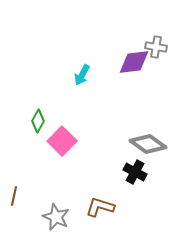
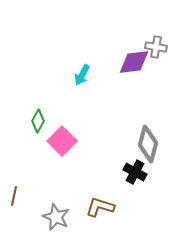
gray diamond: rotated 69 degrees clockwise
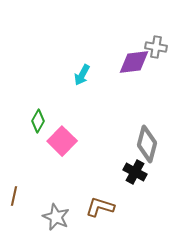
gray diamond: moved 1 px left
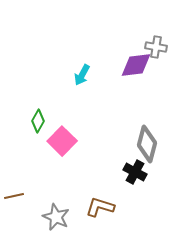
purple diamond: moved 2 px right, 3 px down
brown line: rotated 66 degrees clockwise
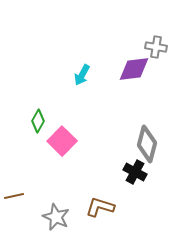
purple diamond: moved 2 px left, 4 px down
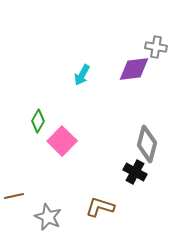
gray star: moved 8 px left
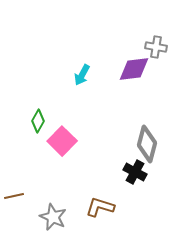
gray star: moved 5 px right
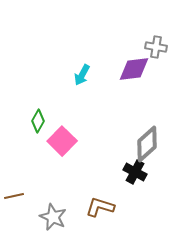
gray diamond: rotated 33 degrees clockwise
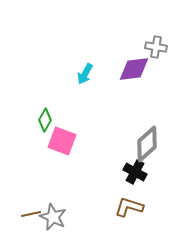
cyan arrow: moved 3 px right, 1 px up
green diamond: moved 7 px right, 1 px up
pink square: rotated 24 degrees counterclockwise
brown line: moved 17 px right, 18 px down
brown L-shape: moved 29 px right
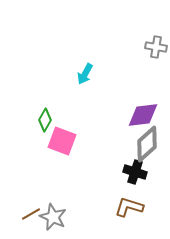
purple diamond: moved 9 px right, 46 px down
black cross: rotated 10 degrees counterclockwise
brown line: rotated 18 degrees counterclockwise
